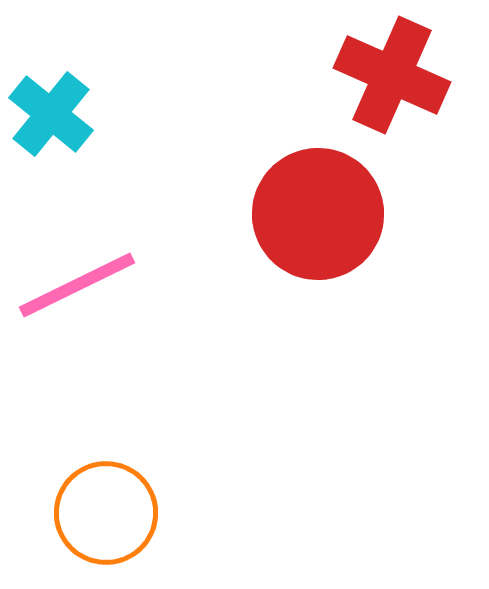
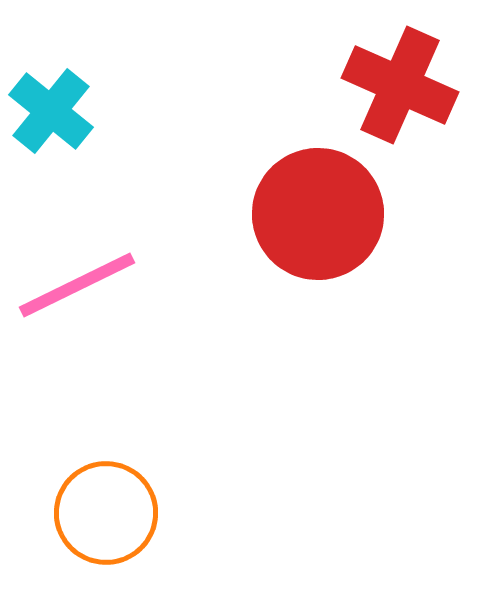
red cross: moved 8 px right, 10 px down
cyan cross: moved 3 px up
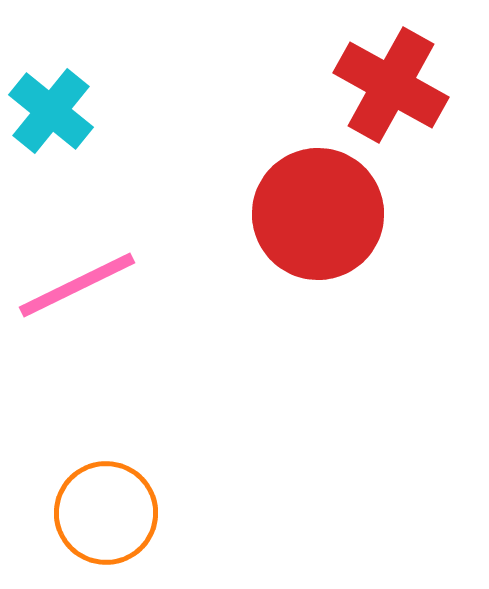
red cross: moved 9 px left; rotated 5 degrees clockwise
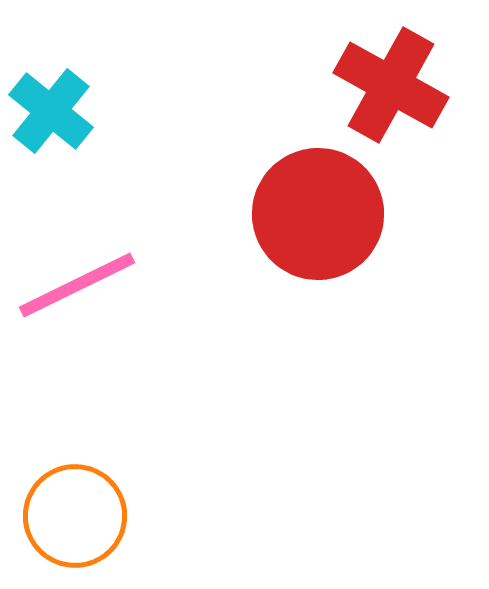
orange circle: moved 31 px left, 3 px down
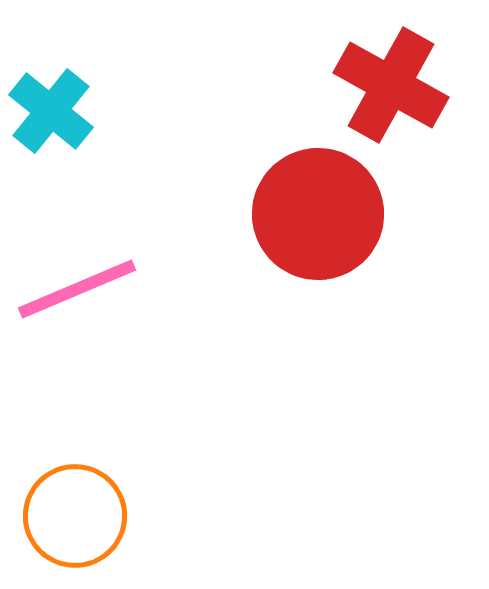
pink line: moved 4 px down; rotated 3 degrees clockwise
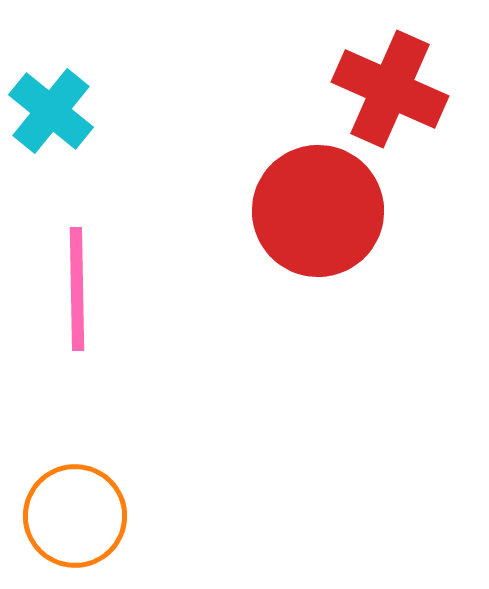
red cross: moved 1 px left, 4 px down; rotated 5 degrees counterclockwise
red circle: moved 3 px up
pink line: rotated 68 degrees counterclockwise
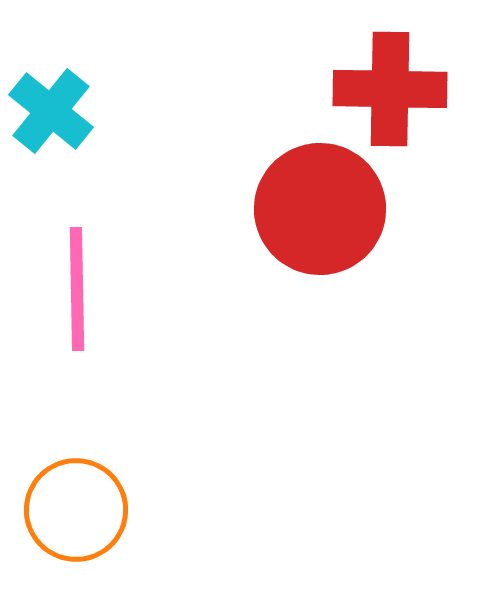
red cross: rotated 23 degrees counterclockwise
red circle: moved 2 px right, 2 px up
orange circle: moved 1 px right, 6 px up
